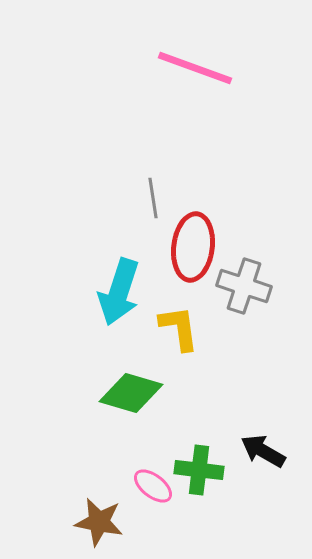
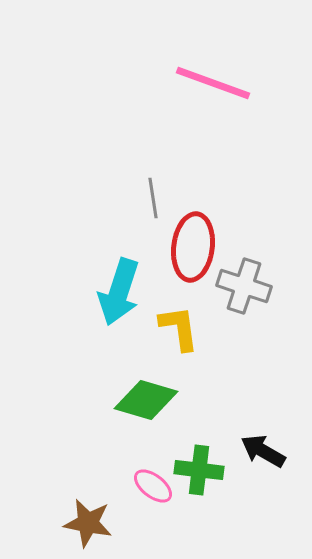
pink line: moved 18 px right, 15 px down
green diamond: moved 15 px right, 7 px down
brown star: moved 11 px left, 1 px down
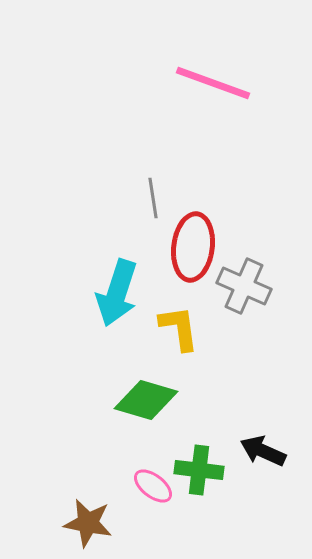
gray cross: rotated 6 degrees clockwise
cyan arrow: moved 2 px left, 1 px down
black arrow: rotated 6 degrees counterclockwise
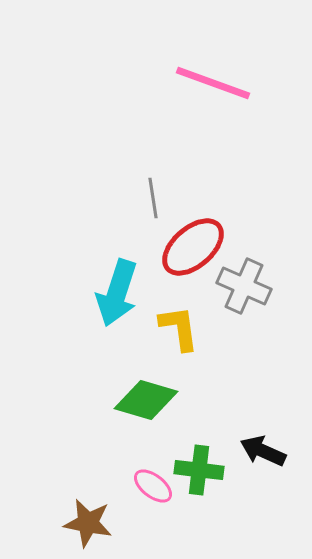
red ellipse: rotated 42 degrees clockwise
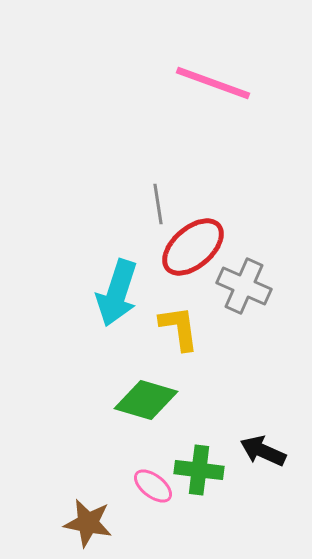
gray line: moved 5 px right, 6 px down
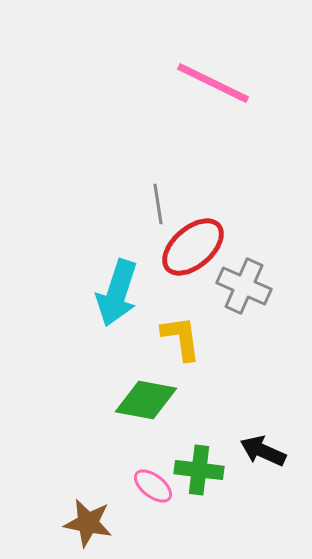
pink line: rotated 6 degrees clockwise
yellow L-shape: moved 2 px right, 10 px down
green diamond: rotated 6 degrees counterclockwise
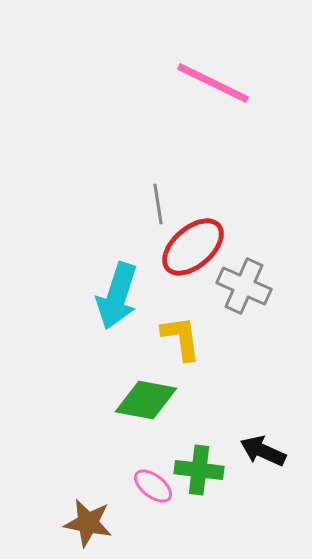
cyan arrow: moved 3 px down
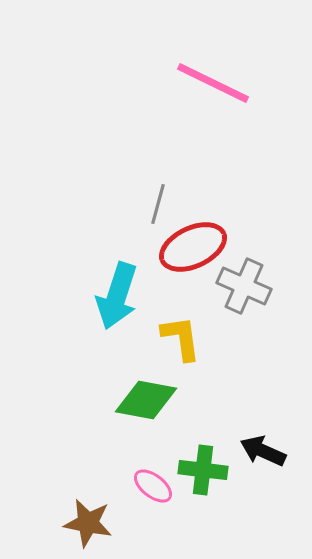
gray line: rotated 24 degrees clockwise
red ellipse: rotated 16 degrees clockwise
green cross: moved 4 px right
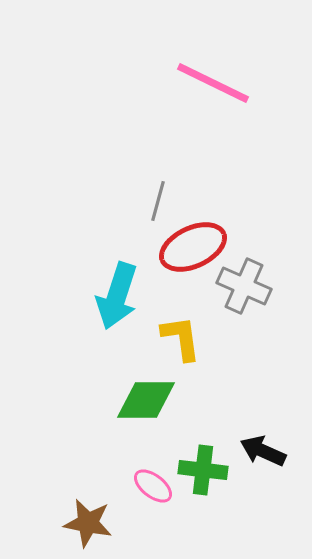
gray line: moved 3 px up
green diamond: rotated 10 degrees counterclockwise
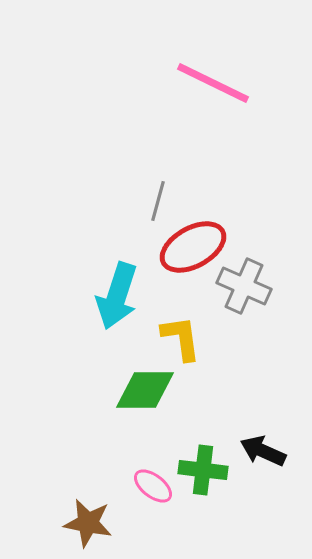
red ellipse: rotated 4 degrees counterclockwise
green diamond: moved 1 px left, 10 px up
